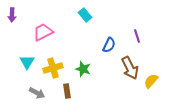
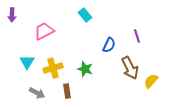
pink trapezoid: moved 1 px right, 1 px up
green star: moved 2 px right
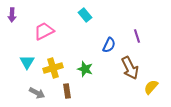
yellow semicircle: moved 6 px down
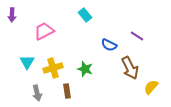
purple line: rotated 40 degrees counterclockwise
blue semicircle: rotated 91 degrees clockwise
gray arrow: rotated 49 degrees clockwise
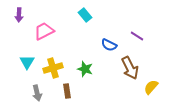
purple arrow: moved 7 px right
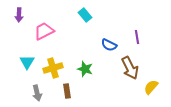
purple line: moved 1 px down; rotated 48 degrees clockwise
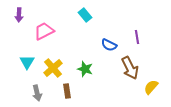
yellow cross: rotated 24 degrees counterclockwise
